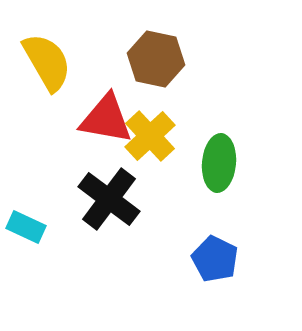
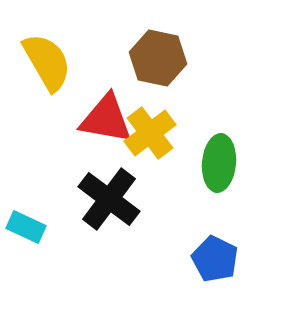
brown hexagon: moved 2 px right, 1 px up
yellow cross: moved 3 px up; rotated 6 degrees clockwise
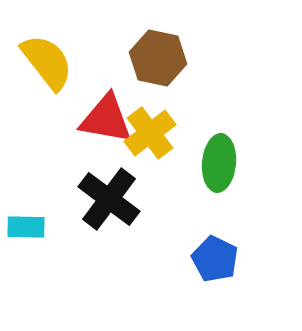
yellow semicircle: rotated 8 degrees counterclockwise
cyan rectangle: rotated 24 degrees counterclockwise
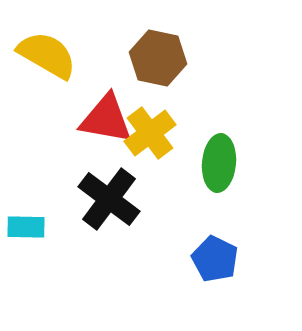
yellow semicircle: moved 7 px up; rotated 22 degrees counterclockwise
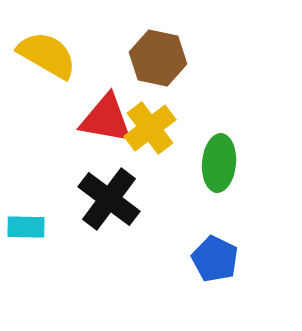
yellow cross: moved 5 px up
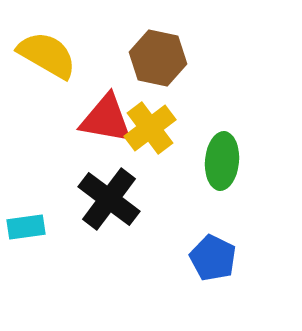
green ellipse: moved 3 px right, 2 px up
cyan rectangle: rotated 9 degrees counterclockwise
blue pentagon: moved 2 px left, 1 px up
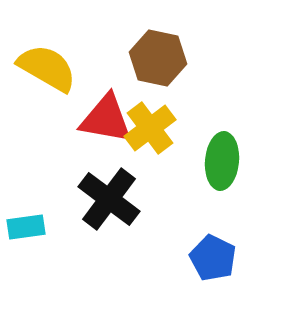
yellow semicircle: moved 13 px down
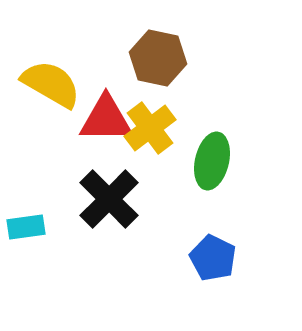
yellow semicircle: moved 4 px right, 16 px down
red triangle: rotated 10 degrees counterclockwise
green ellipse: moved 10 px left; rotated 8 degrees clockwise
black cross: rotated 8 degrees clockwise
